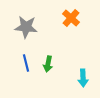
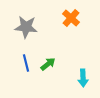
green arrow: rotated 140 degrees counterclockwise
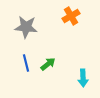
orange cross: moved 2 px up; rotated 18 degrees clockwise
